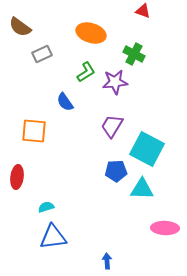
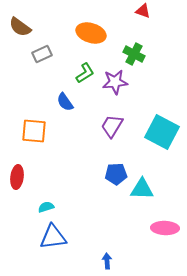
green L-shape: moved 1 px left, 1 px down
cyan square: moved 15 px right, 17 px up
blue pentagon: moved 3 px down
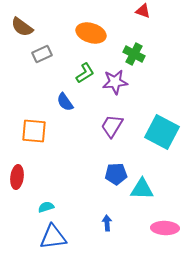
brown semicircle: moved 2 px right
blue arrow: moved 38 px up
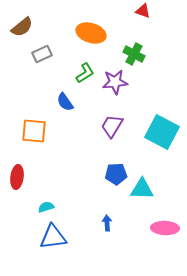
brown semicircle: rotated 75 degrees counterclockwise
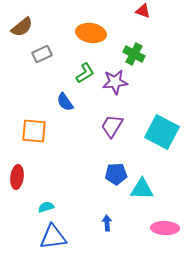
orange ellipse: rotated 8 degrees counterclockwise
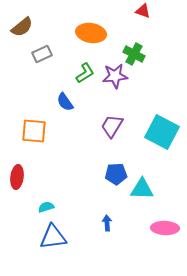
purple star: moved 6 px up
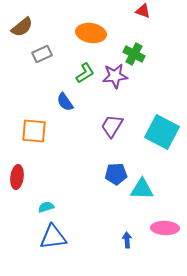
blue arrow: moved 20 px right, 17 px down
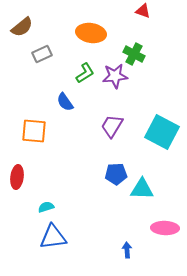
blue arrow: moved 10 px down
